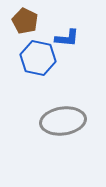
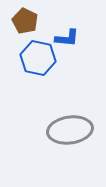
gray ellipse: moved 7 px right, 9 px down
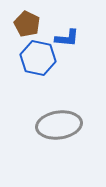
brown pentagon: moved 2 px right, 3 px down
gray ellipse: moved 11 px left, 5 px up
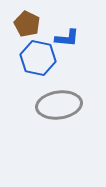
gray ellipse: moved 20 px up
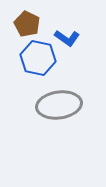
blue L-shape: rotated 30 degrees clockwise
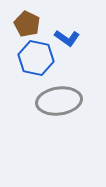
blue hexagon: moved 2 px left
gray ellipse: moved 4 px up
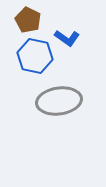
brown pentagon: moved 1 px right, 4 px up
blue hexagon: moved 1 px left, 2 px up
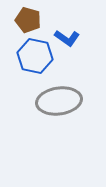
brown pentagon: rotated 10 degrees counterclockwise
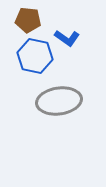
brown pentagon: rotated 10 degrees counterclockwise
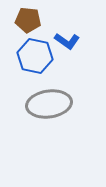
blue L-shape: moved 3 px down
gray ellipse: moved 10 px left, 3 px down
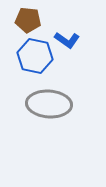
blue L-shape: moved 1 px up
gray ellipse: rotated 12 degrees clockwise
